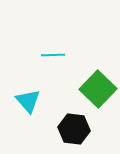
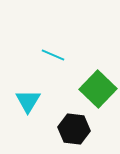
cyan line: rotated 25 degrees clockwise
cyan triangle: rotated 12 degrees clockwise
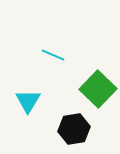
black hexagon: rotated 16 degrees counterclockwise
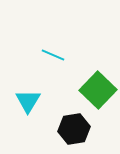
green square: moved 1 px down
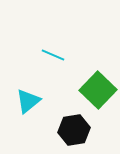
cyan triangle: rotated 20 degrees clockwise
black hexagon: moved 1 px down
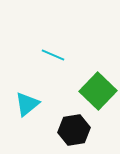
green square: moved 1 px down
cyan triangle: moved 1 px left, 3 px down
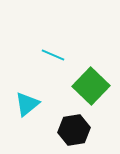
green square: moved 7 px left, 5 px up
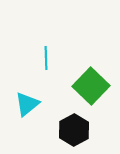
cyan line: moved 7 px left, 3 px down; rotated 65 degrees clockwise
black hexagon: rotated 20 degrees counterclockwise
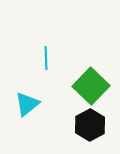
black hexagon: moved 16 px right, 5 px up
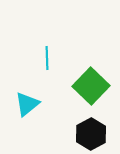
cyan line: moved 1 px right
black hexagon: moved 1 px right, 9 px down
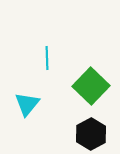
cyan triangle: rotated 12 degrees counterclockwise
